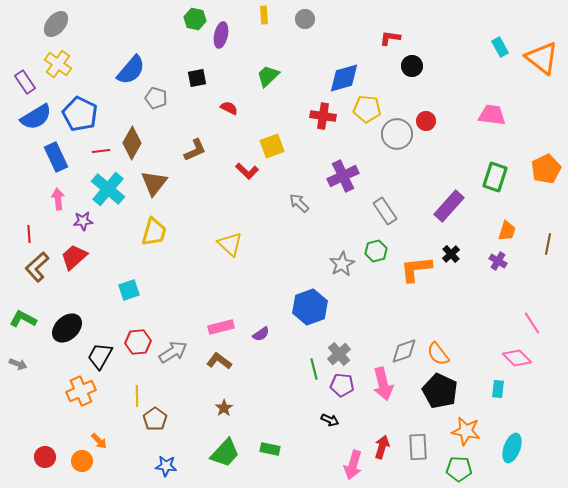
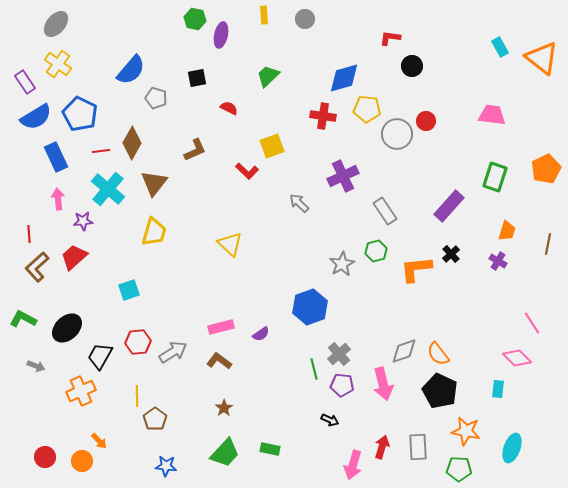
gray arrow at (18, 364): moved 18 px right, 2 px down
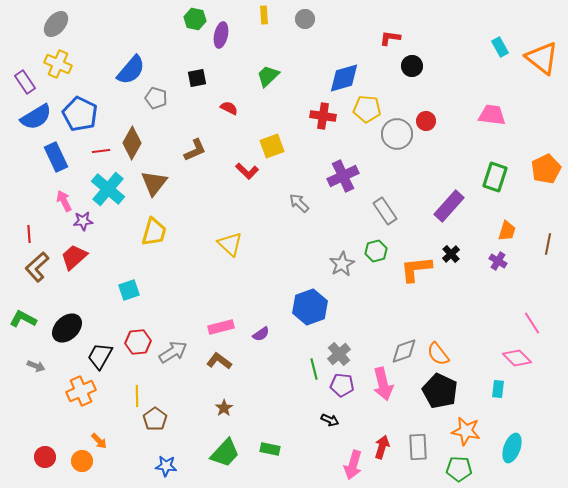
yellow cross at (58, 64): rotated 12 degrees counterclockwise
pink arrow at (58, 199): moved 6 px right, 2 px down; rotated 20 degrees counterclockwise
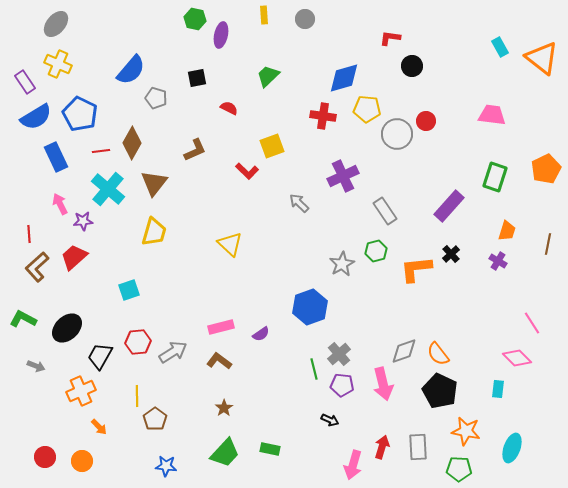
pink arrow at (64, 201): moved 4 px left, 3 px down
orange arrow at (99, 441): moved 14 px up
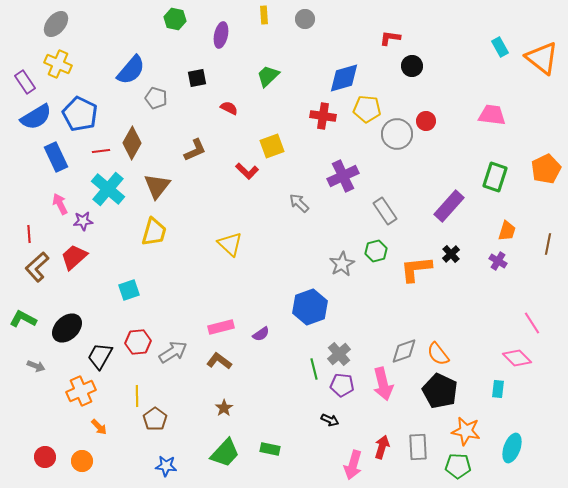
green hexagon at (195, 19): moved 20 px left
brown triangle at (154, 183): moved 3 px right, 3 px down
green pentagon at (459, 469): moved 1 px left, 3 px up
